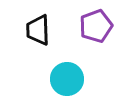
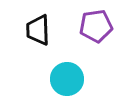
purple pentagon: rotated 12 degrees clockwise
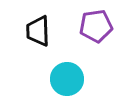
black trapezoid: moved 1 px down
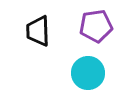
cyan circle: moved 21 px right, 6 px up
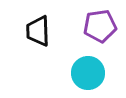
purple pentagon: moved 4 px right
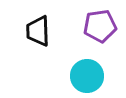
cyan circle: moved 1 px left, 3 px down
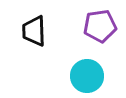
black trapezoid: moved 4 px left
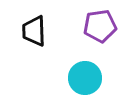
cyan circle: moved 2 px left, 2 px down
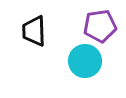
cyan circle: moved 17 px up
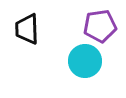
black trapezoid: moved 7 px left, 2 px up
